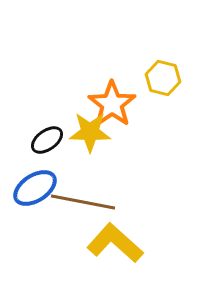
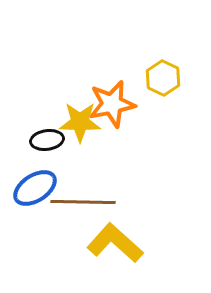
yellow hexagon: rotated 12 degrees clockwise
orange star: rotated 24 degrees clockwise
yellow star: moved 10 px left, 10 px up
black ellipse: rotated 28 degrees clockwise
brown line: rotated 10 degrees counterclockwise
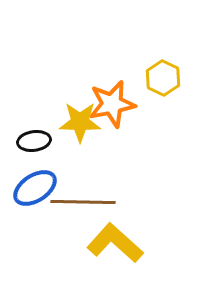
black ellipse: moved 13 px left, 1 px down
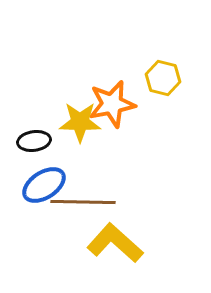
yellow hexagon: rotated 12 degrees counterclockwise
blue ellipse: moved 9 px right, 3 px up
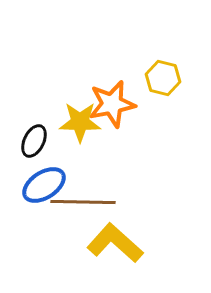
black ellipse: rotated 56 degrees counterclockwise
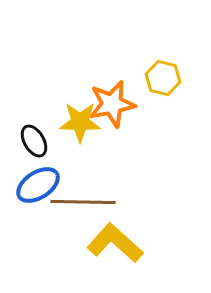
black ellipse: rotated 56 degrees counterclockwise
blue ellipse: moved 6 px left
